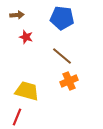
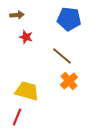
blue pentagon: moved 7 px right, 1 px down
orange cross: rotated 18 degrees counterclockwise
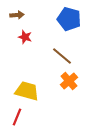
blue pentagon: rotated 10 degrees clockwise
red star: moved 1 px left
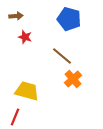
brown arrow: moved 1 px left, 1 px down
orange cross: moved 4 px right, 2 px up
red line: moved 2 px left
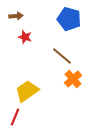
yellow trapezoid: rotated 50 degrees counterclockwise
